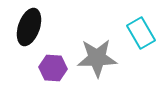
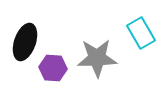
black ellipse: moved 4 px left, 15 px down
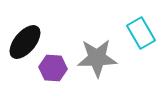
black ellipse: rotated 21 degrees clockwise
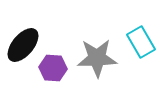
cyan rectangle: moved 9 px down
black ellipse: moved 2 px left, 3 px down
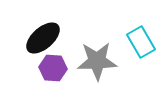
black ellipse: moved 20 px right, 7 px up; rotated 9 degrees clockwise
gray star: moved 3 px down
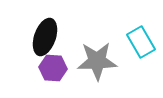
black ellipse: moved 2 px right, 1 px up; rotated 30 degrees counterclockwise
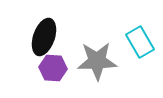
black ellipse: moved 1 px left
cyan rectangle: moved 1 px left
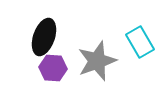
gray star: rotated 18 degrees counterclockwise
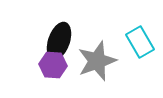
black ellipse: moved 15 px right, 4 px down
purple hexagon: moved 3 px up
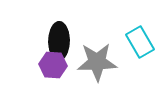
black ellipse: rotated 18 degrees counterclockwise
gray star: moved 1 px down; rotated 18 degrees clockwise
